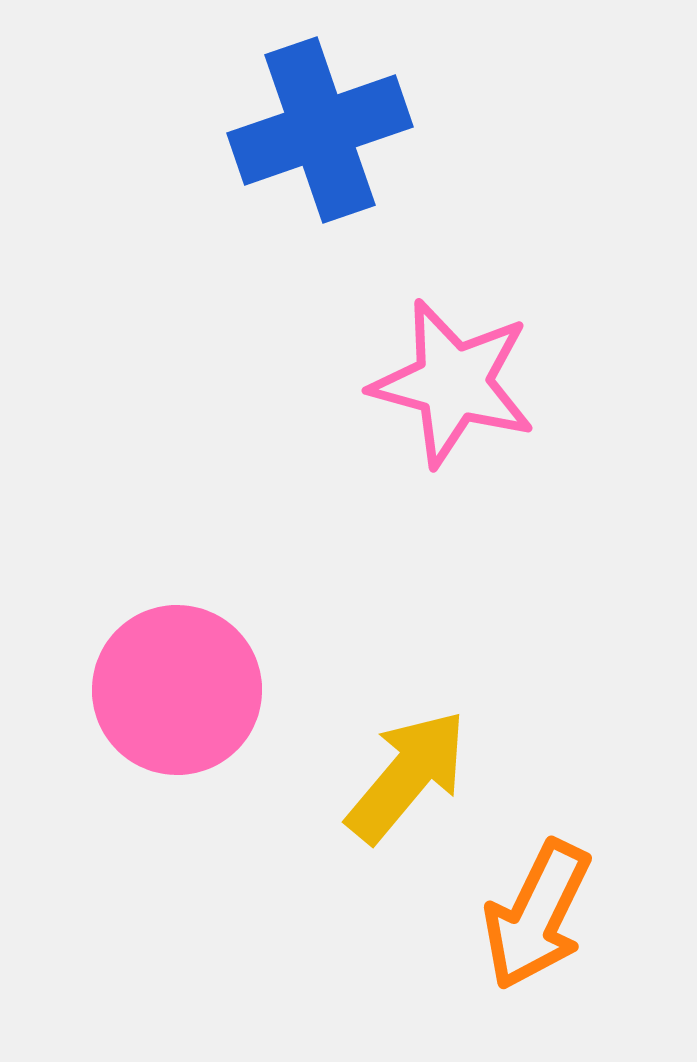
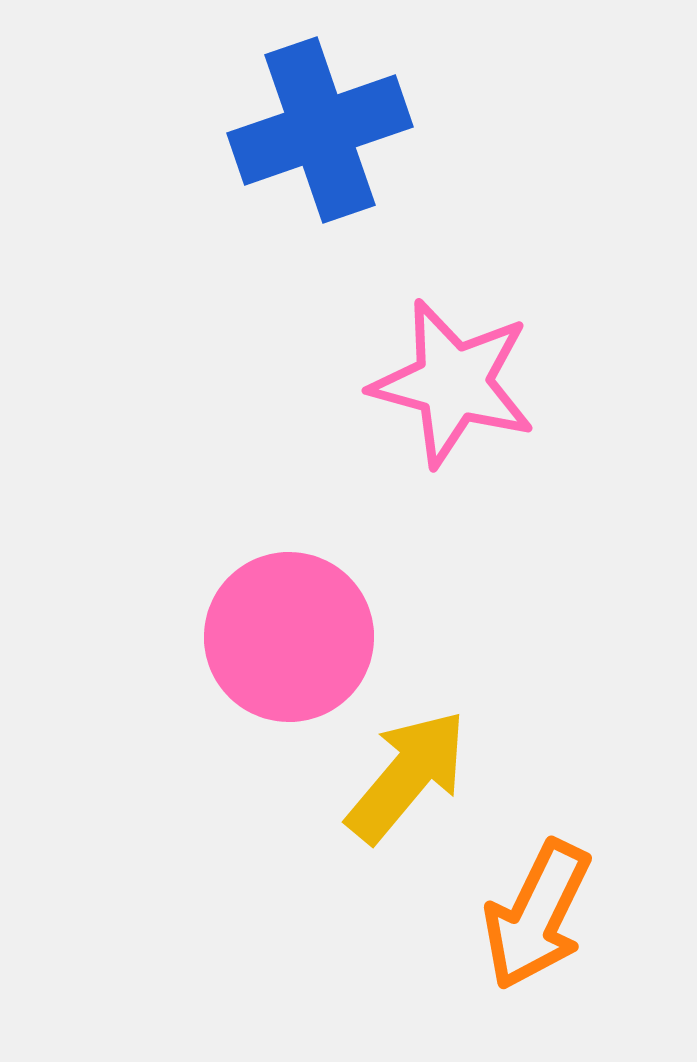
pink circle: moved 112 px right, 53 px up
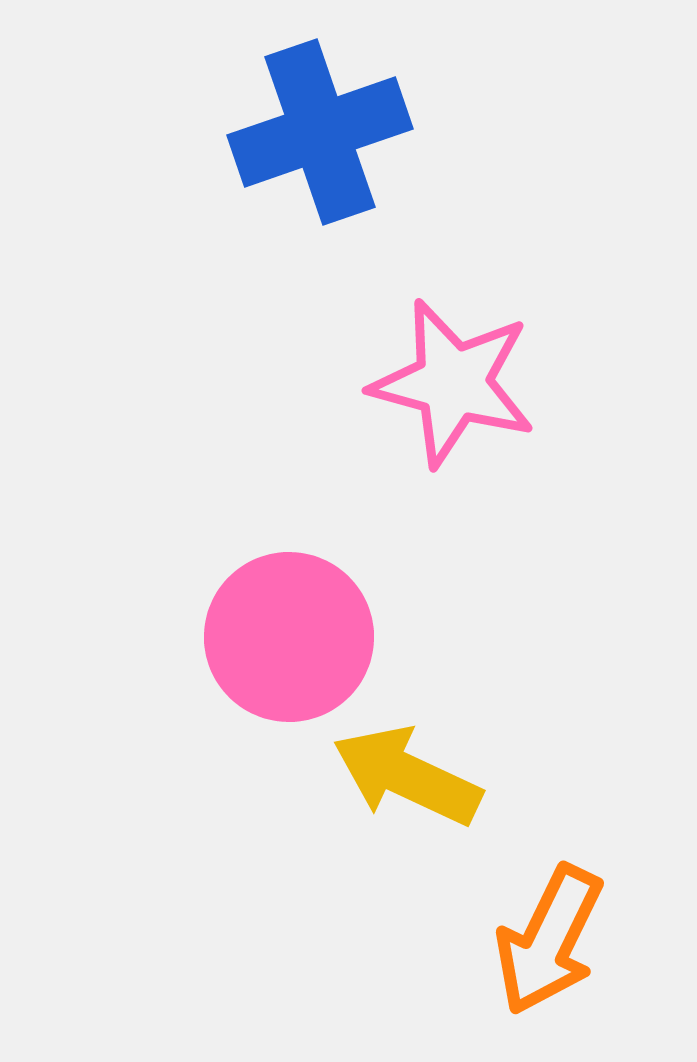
blue cross: moved 2 px down
yellow arrow: rotated 105 degrees counterclockwise
orange arrow: moved 12 px right, 25 px down
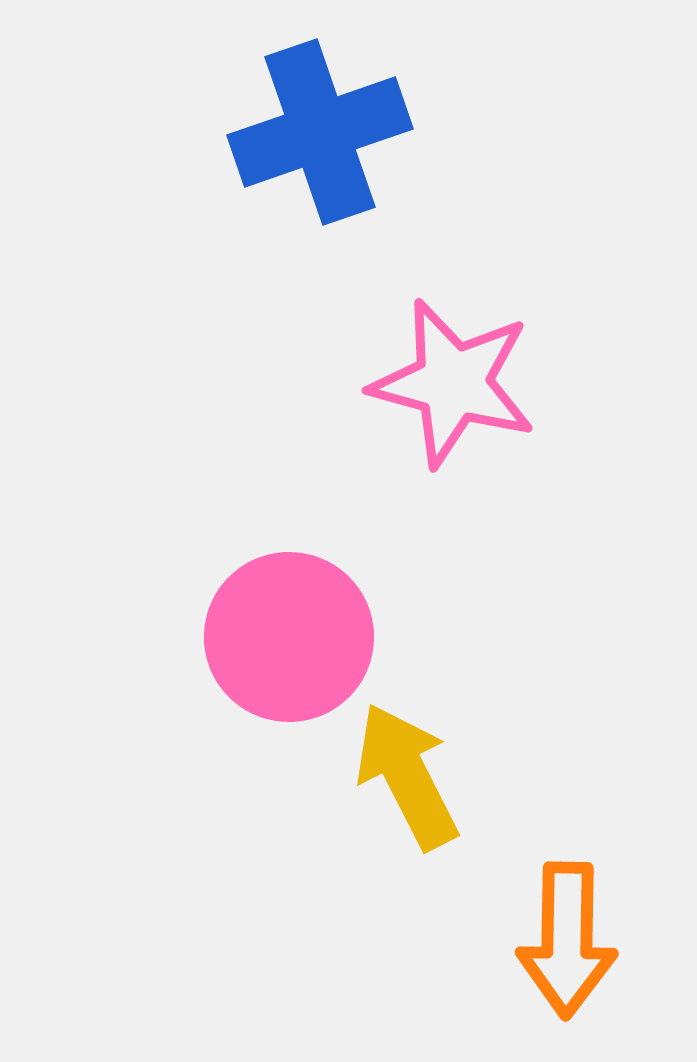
yellow arrow: rotated 38 degrees clockwise
orange arrow: moved 18 px right; rotated 25 degrees counterclockwise
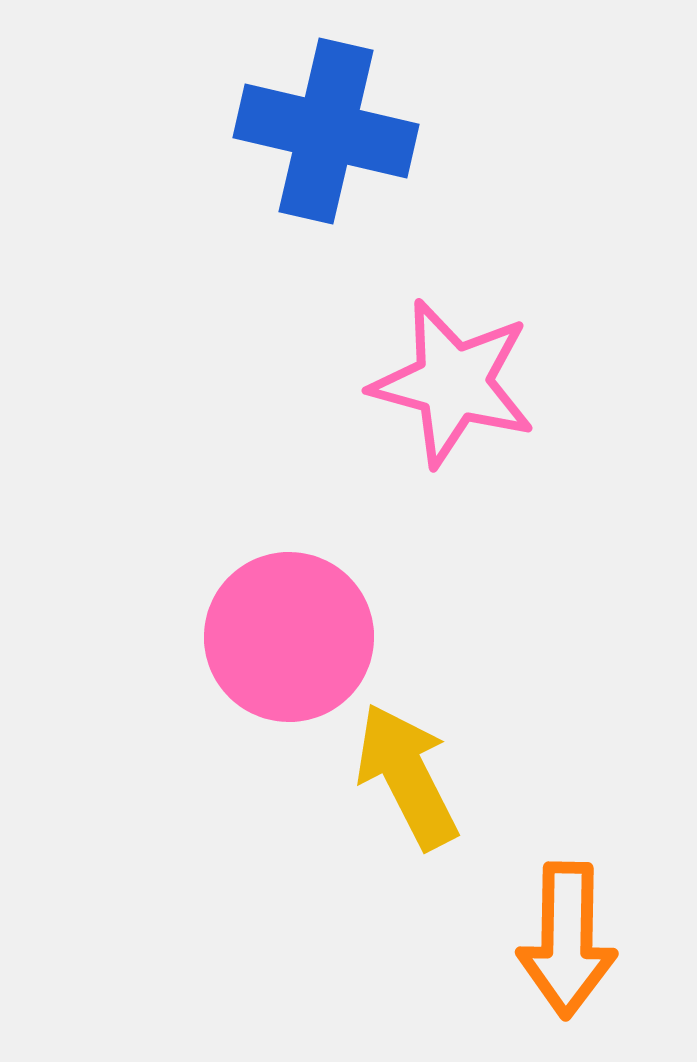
blue cross: moved 6 px right, 1 px up; rotated 32 degrees clockwise
